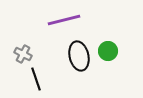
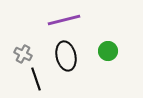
black ellipse: moved 13 px left
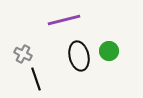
green circle: moved 1 px right
black ellipse: moved 13 px right
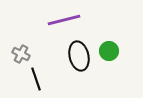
gray cross: moved 2 px left
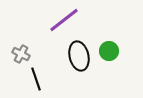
purple line: rotated 24 degrees counterclockwise
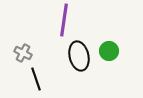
purple line: rotated 44 degrees counterclockwise
gray cross: moved 2 px right, 1 px up
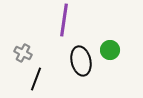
green circle: moved 1 px right, 1 px up
black ellipse: moved 2 px right, 5 px down
black line: rotated 40 degrees clockwise
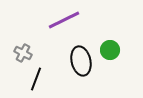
purple line: rotated 56 degrees clockwise
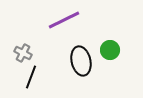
black line: moved 5 px left, 2 px up
